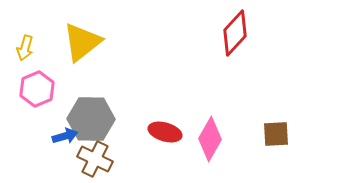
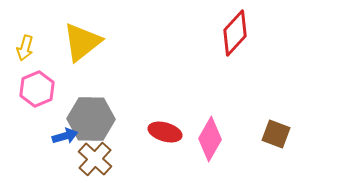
brown square: rotated 24 degrees clockwise
brown cross: rotated 16 degrees clockwise
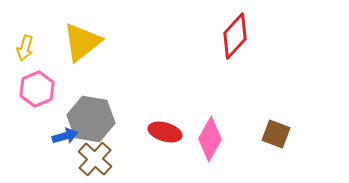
red diamond: moved 3 px down
gray hexagon: rotated 9 degrees clockwise
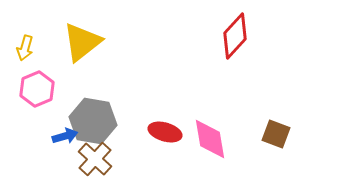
gray hexagon: moved 2 px right, 2 px down
pink diamond: rotated 39 degrees counterclockwise
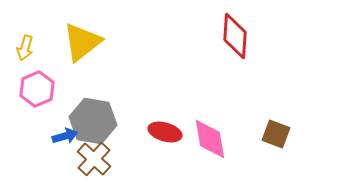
red diamond: rotated 39 degrees counterclockwise
brown cross: moved 1 px left
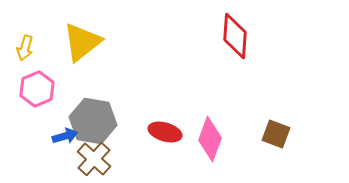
pink diamond: rotated 30 degrees clockwise
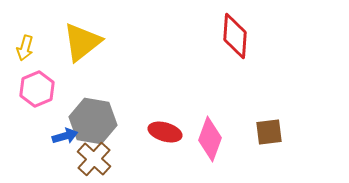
brown square: moved 7 px left, 2 px up; rotated 28 degrees counterclockwise
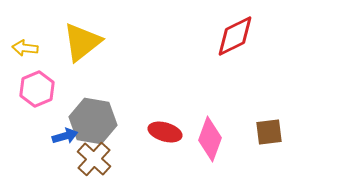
red diamond: rotated 60 degrees clockwise
yellow arrow: rotated 80 degrees clockwise
